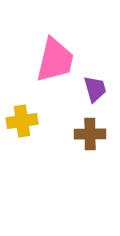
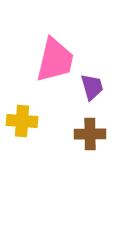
purple trapezoid: moved 3 px left, 2 px up
yellow cross: rotated 12 degrees clockwise
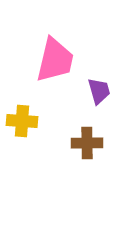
purple trapezoid: moved 7 px right, 4 px down
brown cross: moved 3 px left, 9 px down
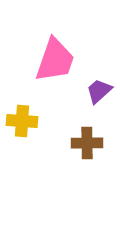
pink trapezoid: rotated 6 degrees clockwise
purple trapezoid: rotated 116 degrees counterclockwise
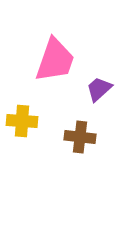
purple trapezoid: moved 2 px up
brown cross: moved 7 px left, 6 px up; rotated 8 degrees clockwise
